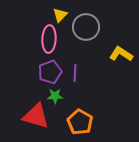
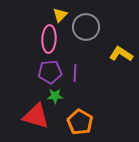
purple pentagon: rotated 15 degrees clockwise
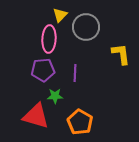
yellow L-shape: rotated 50 degrees clockwise
purple pentagon: moved 7 px left, 2 px up
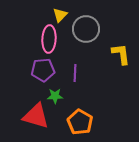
gray circle: moved 2 px down
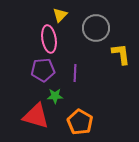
gray circle: moved 10 px right, 1 px up
pink ellipse: rotated 12 degrees counterclockwise
